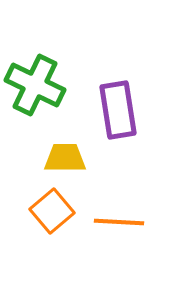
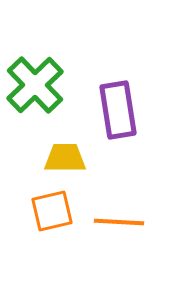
green cross: rotated 20 degrees clockwise
orange square: rotated 27 degrees clockwise
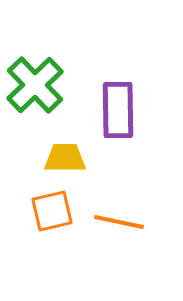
purple rectangle: rotated 8 degrees clockwise
orange line: rotated 9 degrees clockwise
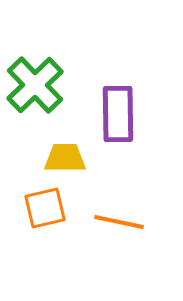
purple rectangle: moved 4 px down
orange square: moved 7 px left, 3 px up
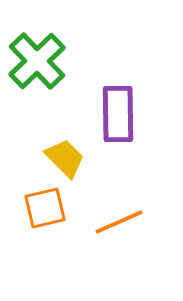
green cross: moved 2 px right, 24 px up
yellow trapezoid: rotated 45 degrees clockwise
orange line: rotated 36 degrees counterclockwise
